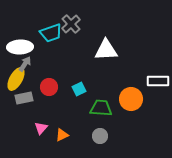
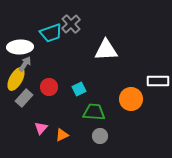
gray rectangle: rotated 36 degrees counterclockwise
green trapezoid: moved 7 px left, 4 px down
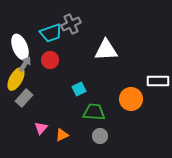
gray cross: rotated 18 degrees clockwise
white ellipse: rotated 70 degrees clockwise
red circle: moved 1 px right, 27 px up
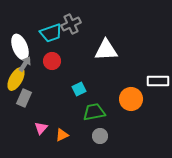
red circle: moved 2 px right, 1 px down
gray rectangle: rotated 18 degrees counterclockwise
green trapezoid: rotated 15 degrees counterclockwise
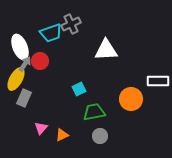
red circle: moved 12 px left
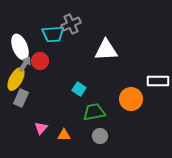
cyan trapezoid: moved 2 px right, 1 px down; rotated 15 degrees clockwise
cyan square: rotated 32 degrees counterclockwise
gray rectangle: moved 3 px left
orange triangle: moved 2 px right; rotated 24 degrees clockwise
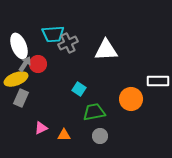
gray cross: moved 3 px left, 19 px down
white ellipse: moved 1 px left, 1 px up
red circle: moved 2 px left, 3 px down
yellow ellipse: rotated 40 degrees clockwise
pink triangle: rotated 24 degrees clockwise
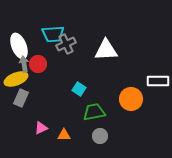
gray cross: moved 2 px left, 1 px down
gray arrow: moved 1 px left; rotated 42 degrees counterclockwise
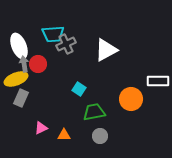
white triangle: rotated 25 degrees counterclockwise
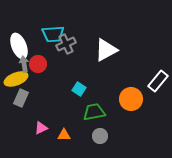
white rectangle: rotated 50 degrees counterclockwise
